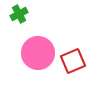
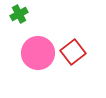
red square: moved 9 px up; rotated 15 degrees counterclockwise
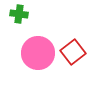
green cross: rotated 36 degrees clockwise
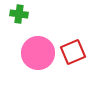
red square: rotated 15 degrees clockwise
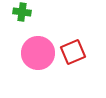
green cross: moved 3 px right, 2 px up
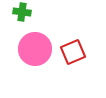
pink circle: moved 3 px left, 4 px up
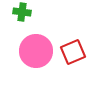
pink circle: moved 1 px right, 2 px down
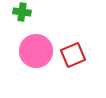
red square: moved 3 px down
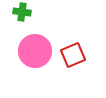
pink circle: moved 1 px left
